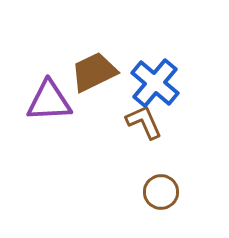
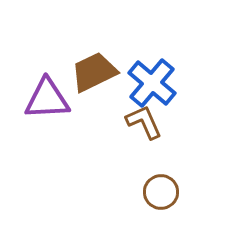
blue cross: moved 3 px left
purple triangle: moved 2 px left, 2 px up
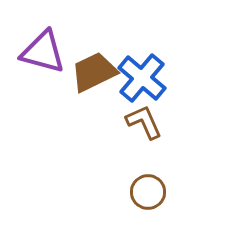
blue cross: moved 10 px left, 5 px up
purple triangle: moved 4 px left, 47 px up; rotated 18 degrees clockwise
brown circle: moved 13 px left
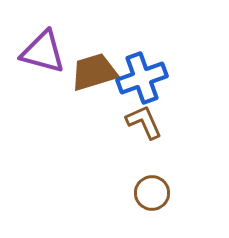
brown trapezoid: rotated 9 degrees clockwise
blue cross: rotated 30 degrees clockwise
brown circle: moved 4 px right, 1 px down
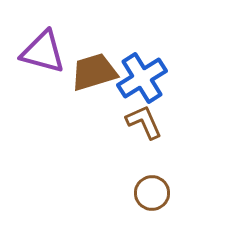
blue cross: rotated 12 degrees counterclockwise
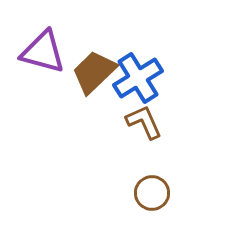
brown trapezoid: rotated 27 degrees counterclockwise
blue cross: moved 4 px left
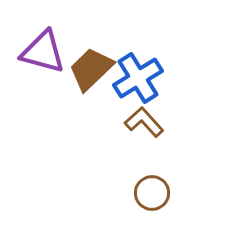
brown trapezoid: moved 3 px left, 3 px up
brown L-shape: rotated 18 degrees counterclockwise
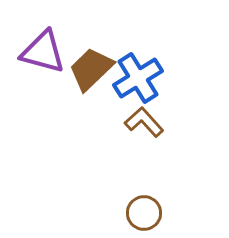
brown circle: moved 8 px left, 20 px down
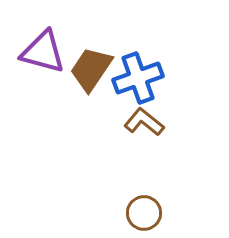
brown trapezoid: rotated 12 degrees counterclockwise
blue cross: rotated 12 degrees clockwise
brown L-shape: rotated 9 degrees counterclockwise
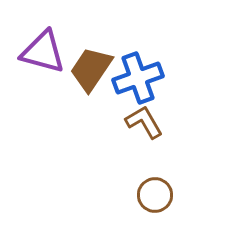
brown L-shape: rotated 21 degrees clockwise
brown circle: moved 11 px right, 18 px up
